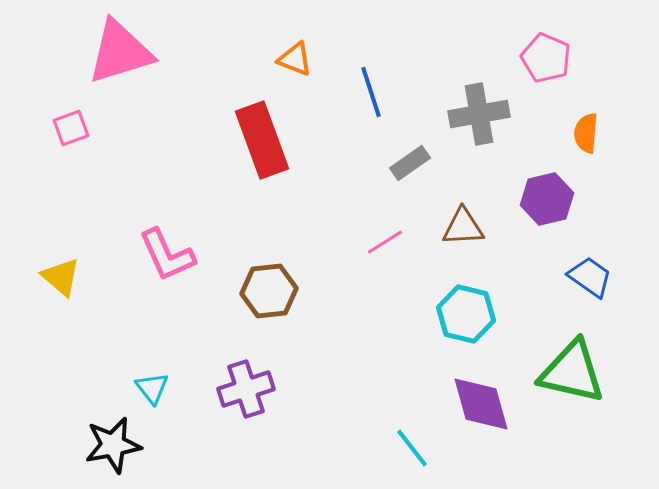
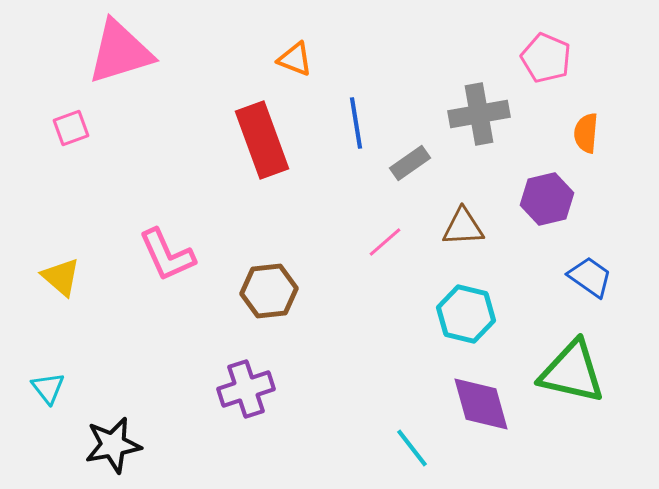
blue line: moved 15 px left, 31 px down; rotated 9 degrees clockwise
pink line: rotated 9 degrees counterclockwise
cyan triangle: moved 104 px left
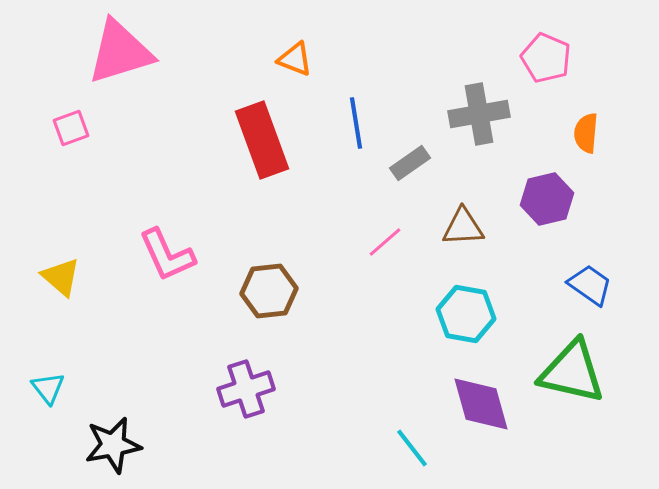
blue trapezoid: moved 8 px down
cyan hexagon: rotated 4 degrees counterclockwise
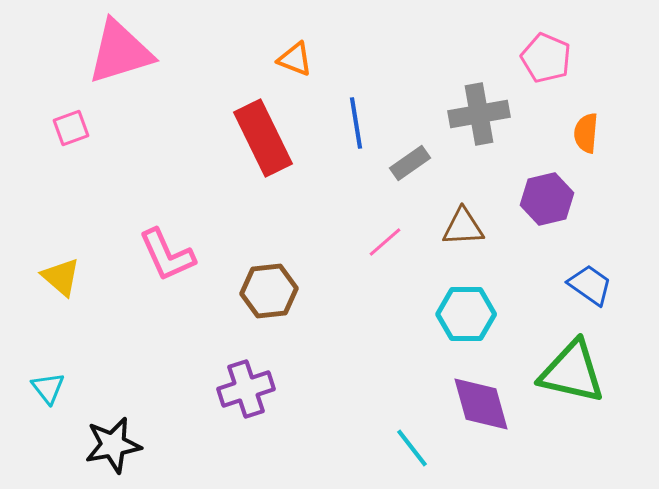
red rectangle: moved 1 px right, 2 px up; rotated 6 degrees counterclockwise
cyan hexagon: rotated 10 degrees counterclockwise
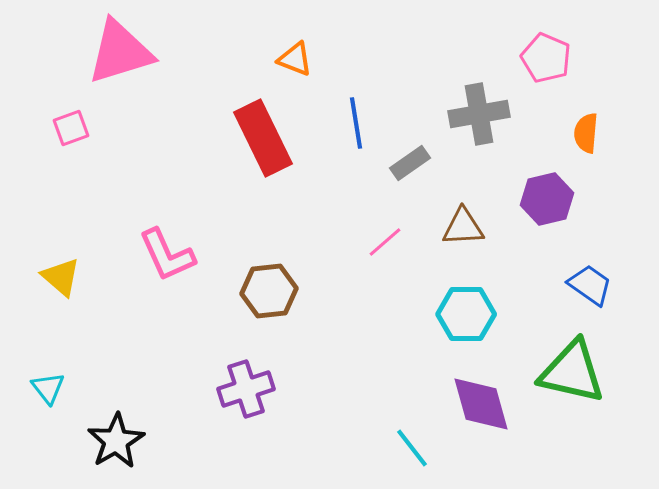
black star: moved 3 px right, 4 px up; rotated 20 degrees counterclockwise
